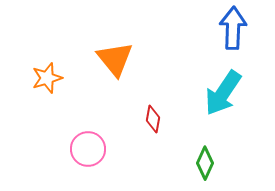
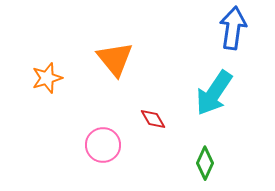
blue arrow: rotated 6 degrees clockwise
cyan arrow: moved 9 px left
red diamond: rotated 40 degrees counterclockwise
pink circle: moved 15 px right, 4 px up
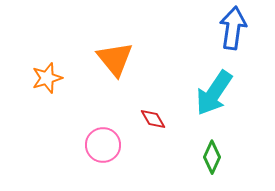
green diamond: moved 7 px right, 6 px up
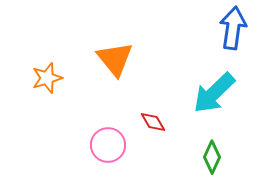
cyan arrow: rotated 12 degrees clockwise
red diamond: moved 3 px down
pink circle: moved 5 px right
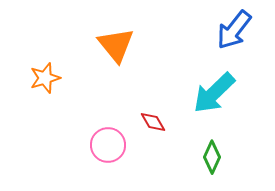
blue arrow: moved 1 px right, 2 px down; rotated 150 degrees counterclockwise
orange triangle: moved 1 px right, 14 px up
orange star: moved 2 px left
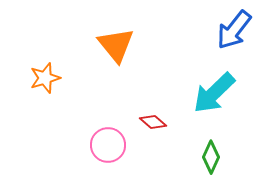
red diamond: rotated 20 degrees counterclockwise
green diamond: moved 1 px left
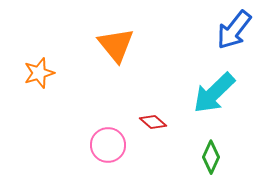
orange star: moved 6 px left, 5 px up
